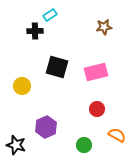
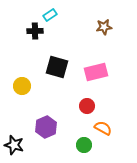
red circle: moved 10 px left, 3 px up
orange semicircle: moved 14 px left, 7 px up
black star: moved 2 px left
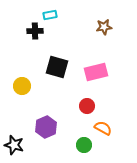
cyan rectangle: rotated 24 degrees clockwise
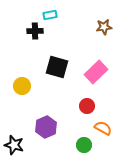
pink rectangle: rotated 30 degrees counterclockwise
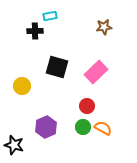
cyan rectangle: moved 1 px down
green circle: moved 1 px left, 18 px up
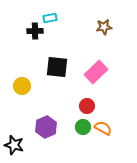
cyan rectangle: moved 2 px down
black square: rotated 10 degrees counterclockwise
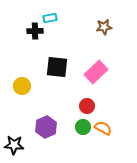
black star: rotated 12 degrees counterclockwise
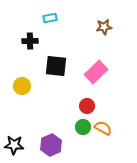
black cross: moved 5 px left, 10 px down
black square: moved 1 px left, 1 px up
purple hexagon: moved 5 px right, 18 px down
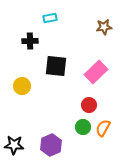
red circle: moved 2 px right, 1 px up
orange semicircle: rotated 90 degrees counterclockwise
